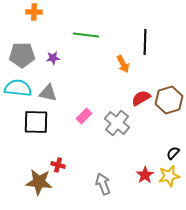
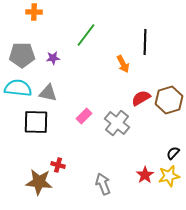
green line: rotated 60 degrees counterclockwise
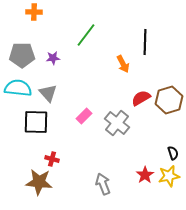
gray triangle: rotated 36 degrees clockwise
black semicircle: rotated 120 degrees clockwise
red cross: moved 6 px left, 6 px up
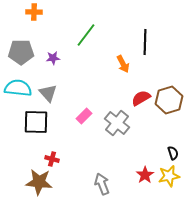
gray pentagon: moved 1 px left, 3 px up
gray arrow: moved 1 px left
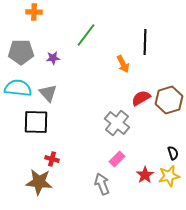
pink rectangle: moved 33 px right, 43 px down
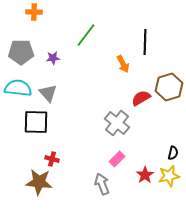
brown hexagon: moved 13 px up
black semicircle: rotated 32 degrees clockwise
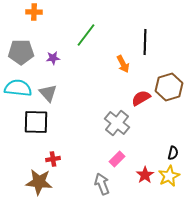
red cross: moved 1 px right; rotated 24 degrees counterclockwise
yellow star: rotated 15 degrees counterclockwise
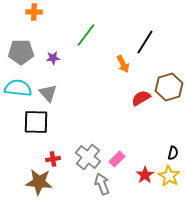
black line: rotated 30 degrees clockwise
gray cross: moved 29 px left, 34 px down
yellow star: rotated 15 degrees counterclockwise
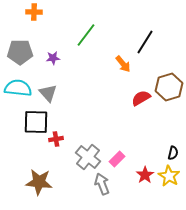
gray pentagon: moved 1 px left
orange arrow: rotated 12 degrees counterclockwise
red cross: moved 3 px right, 20 px up
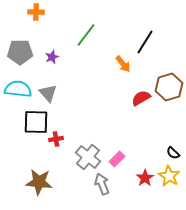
orange cross: moved 2 px right
purple star: moved 1 px left, 1 px up; rotated 16 degrees counterclockwise
cyan semicircle: moved 1 px down
black semicircle: rotated 120 degrees clockwise
red star: moved 3 px down
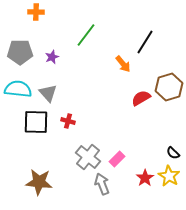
red cross: moved 12 px right, 18 px up; rotated 24 degrees clockwise
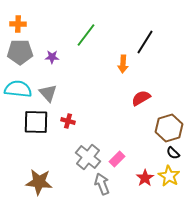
orange cross: moved 18 px left, 12 px down
purple star: rotated 24 degrees clockwise
orange arrow: rotated 42 degrees clockwise
brown hexagon: moved 41 px down
